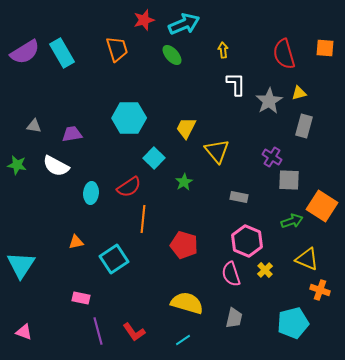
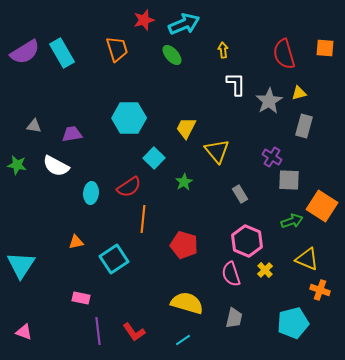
gray rectangle at (239, 197): moved 1 px right, 3 px up; rotated 48 degrees clockwise
purple line at (98, 331): rotated 8 degrees clockwise
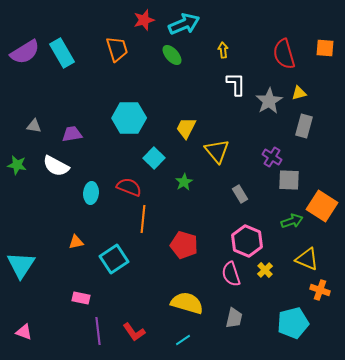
red semicircle at (129, 187): rotated 125 degrees counterclockwise
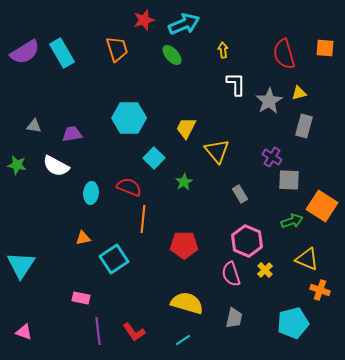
orange triangle at (76, 242): moved 7 px right, 4 px up
red pentagon at (184, 245): rotated 16 degrees counterclockwise
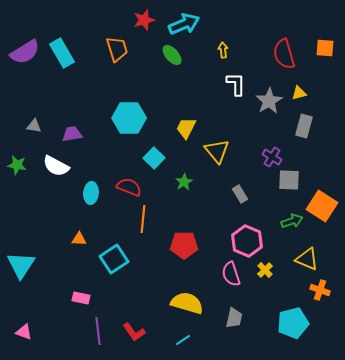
orange triangle at (83, 238): moved 4 px left, 1 px down; rotated 14 degrees clockwise
